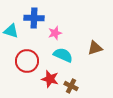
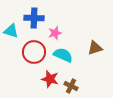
red circle: moved 7 px right, 9 px up
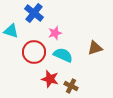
blue cross: moved 5 px up; rotated 36 degrees clockwise
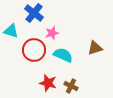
pink star: moved 3 px left
red circle: moved 2 px up
red star: moved 2 px left, 4 px down
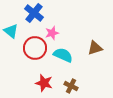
cyan triangle: rotated 21 degrees clockwise
red circle: moved 1 px right, 2 px up
red star: moved 4 px left
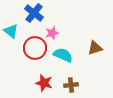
brown cross: moved 1 px up; rotated 32 degrees counterclockwise
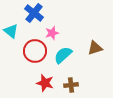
red circle: moved 3 px down
cyan semicircle: rotated 66 degrees counterclockwise
red star: moved 1 px right
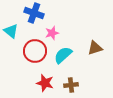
blue cross: rotated 18 degrees counterclockwise
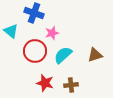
brown triangle: moved 7 px down
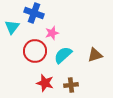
cyan triangle: moved 1 px right, 4 px up; rotated 28 degrees clockwise
